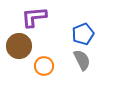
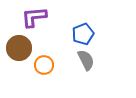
brown circle: moved 2 px down
gray semicircle: moved 4 px right
orange circle: moved 1 px up
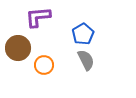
purple L-shape: moved 4 px right
blue pentagon: rotated 10 degrees counterclockwise
brown circle: moved 1 px left
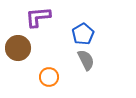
orange circle: moved 5 px right, 12 px down
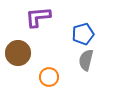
blue pentagon: rotated 15 degrees clockwise
brown circle: moved 5 px down
gray semicircle: rotated 140 degrees counterclockwise
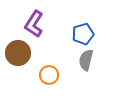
purple L-shape: moved 4 px left, 7 px down; rotated 52 degrees counterclockwise
orange circle: moved 2 px up
